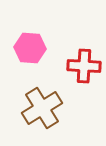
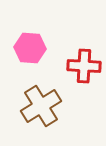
brown cross: moved 1 px left, 2 px up
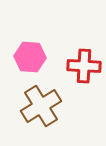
pink hexagon: moved 9 px down
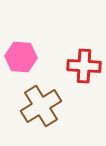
pink hexagon: moved 9 px left
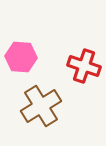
red cross: rotated 16 degrees clockwise
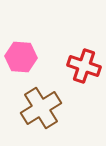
brown cross: moved 2 px down
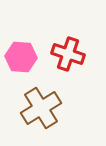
red cross: moved 16 px left, 12 px up
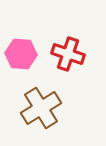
pink hexagon: moved 3 px up
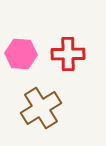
red cross: rotated 20 degrees counterclockwise
